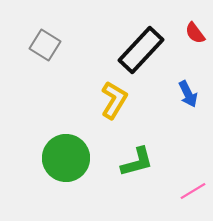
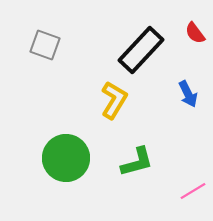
gray square: rotated 12 degrees counterclockwise
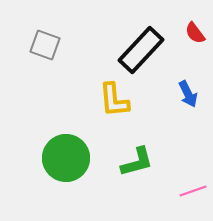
yellow L-shape: rotated 144 degrees clockwise
pink line: rotated 12 degrees clockwise
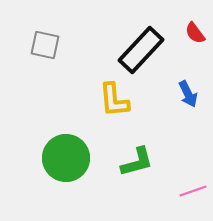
gray square: rotated 8 degrees counterclockwise
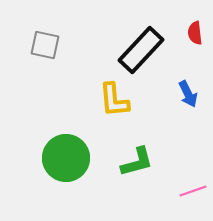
red semicircle: rotated 30 degrees clockwise
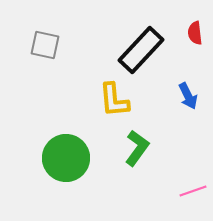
blue arrow: moved 2 px down
green L-shape: moved 14 px up; rotated 39 degrees counterclockwise
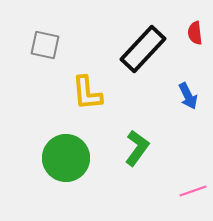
black rectangle: moved 2 px right, 1 px up
yellow L-shape: moved 27 px left, 7 px up
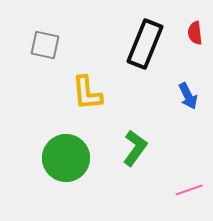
black rectangle: moved 2 px right, 5 px up; rotated 21 degrees counterclockwise
green L-shape: moved 2 px left
pink line: moved 4 px left, 1 px up
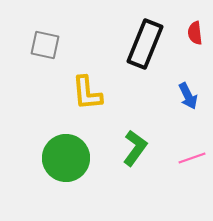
pink line: moved 3 px right, 32 px up
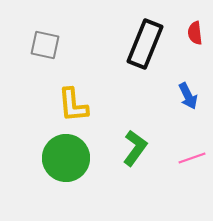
yellow L-shape: moved 14 px left, 12 px down
